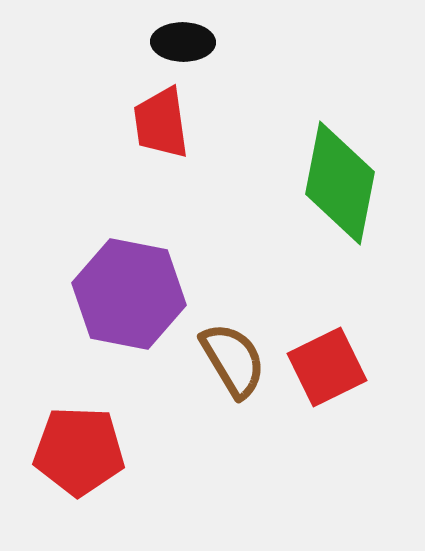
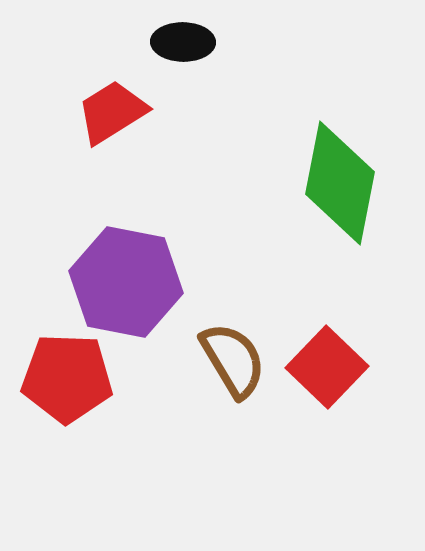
red trapezoid: moved 49 px left, 11 px up; rotated 66 degrees clockwise
purple hexagon: moved 3 px left, 12 px up
red square: rotated 20 degrees counterclockwise
red pentagon: moved 12 px left, 73 px up
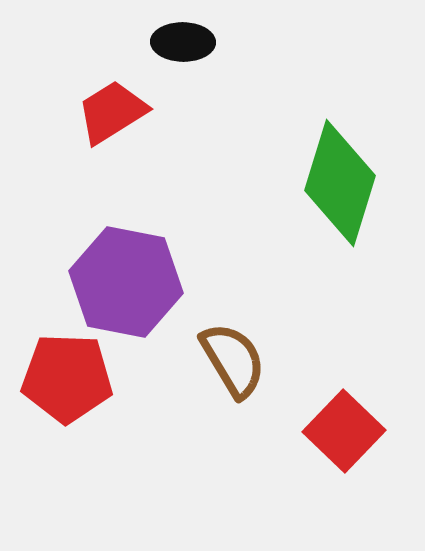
green diamond: rotated 6 degrees clockwise
red square: moved 17 px right, 64 px down
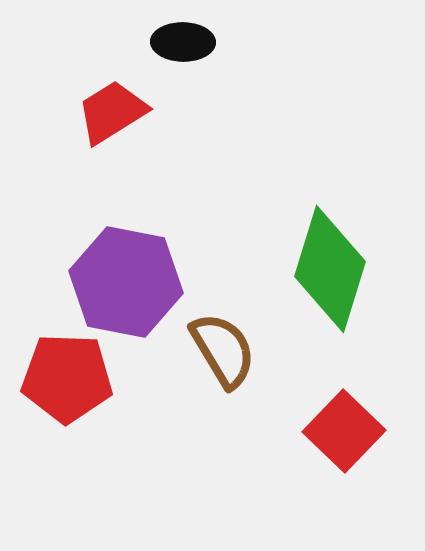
green diamond: moved 10 px left, 86 px down
brown semicircle: moved 10 px left, 10 px up
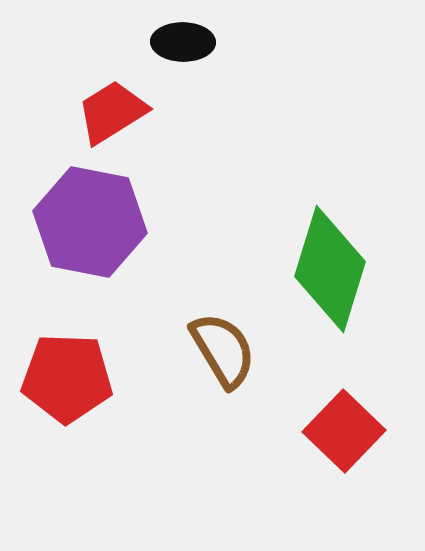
purple hexagon: moved 36 px left, 60 px up
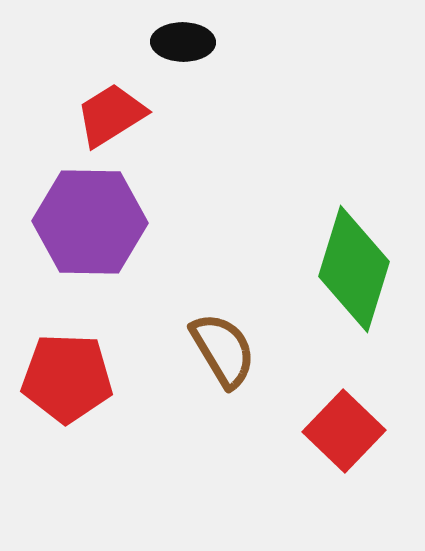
red trapezoid: moved 1 px left, 3 px down
purple hexagon: rotated 10 degrees counterclockwise
green diamond: moved 24 px right
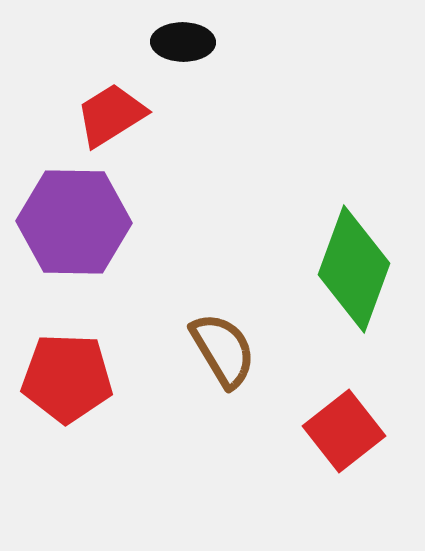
purple hexagon: moved 16 px left
green diamond: rotated 3 degrees clockwise
red square: rotated 8 degrees clockwise
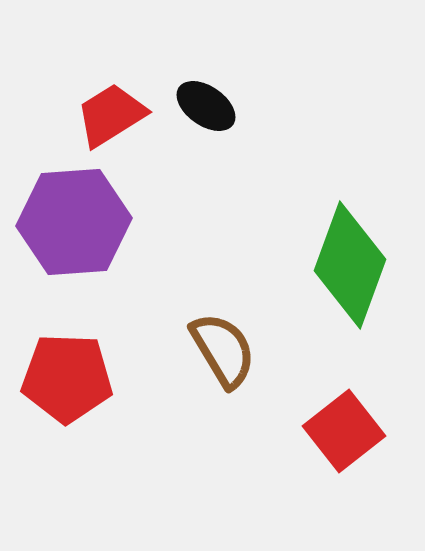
black ellipse: moved 23 px right, 64 px down; rotated 34 degrees clockwise
purple hexagon: rotated 5 degrees counterclockwise
green diamond: moved 4 px left, 4 px up
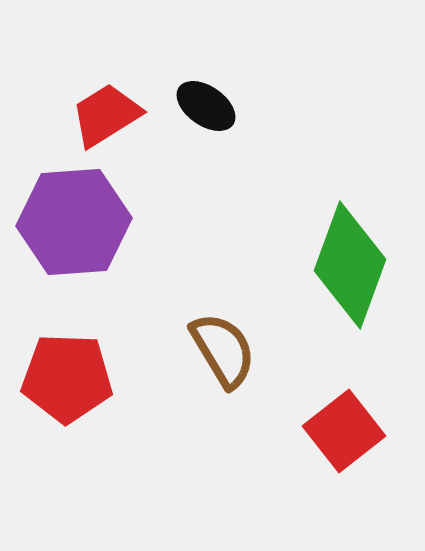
red trapezoid: moved 5 px left
